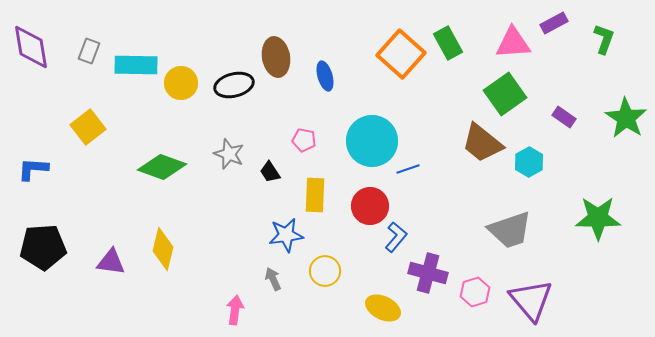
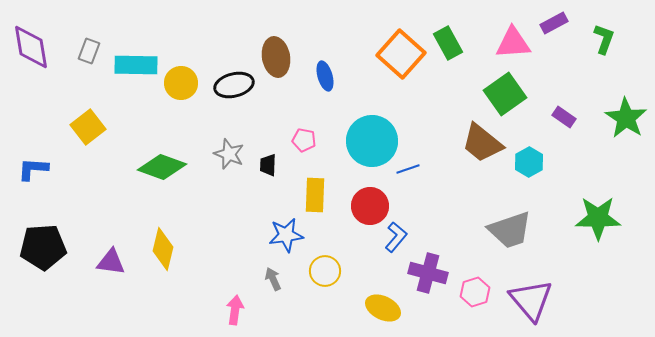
black trapezoid at (270, 172): moved 2 px left, 7 px up; rotated 35 degrees clockwise
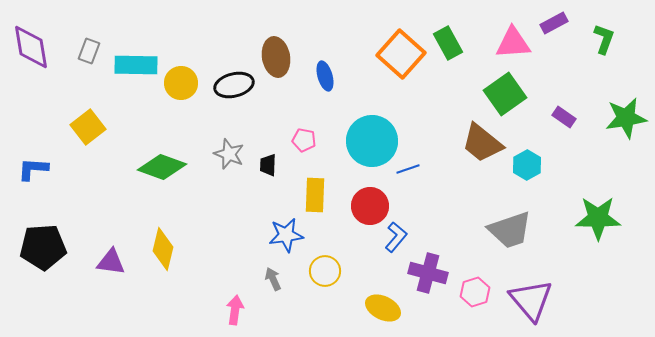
green star at (626, 118): rotated 30 degrees clockwise
cyan hexagon at (529, 162): moved 2 px left, 3 px down
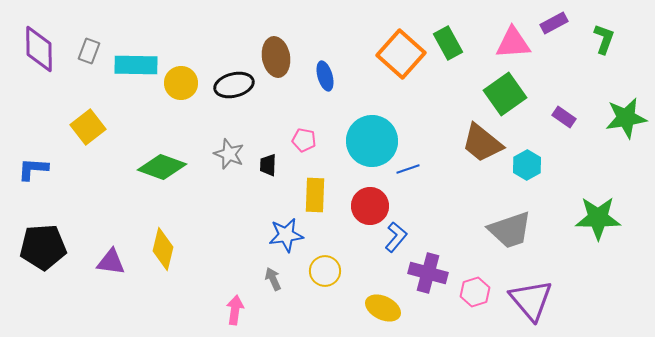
purple diamond at (31, 47): moved 8 px right, 2 px down; rotated 9 degrees clockwise
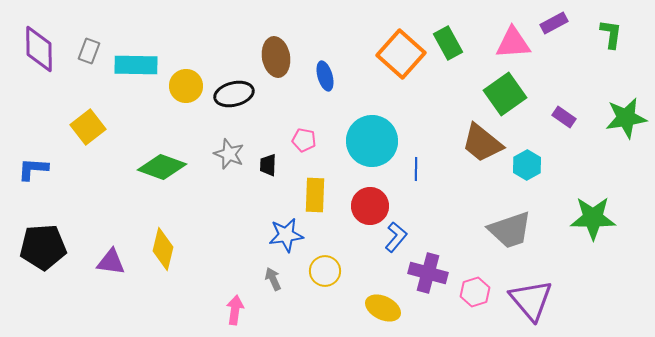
green L-shape at (604, 39): moved 7 px right, 5 px up; rotated 12 degrees counterclockwise
yellow circle at (181, 83): moved 5 px right, 3 px down
black ellipse at (234, 85): moved 9 px down
blue line at (408, 169): moved 8 px right; rotated 70 degrees counterclockwise
green star at (598, 218): moved 5 px left
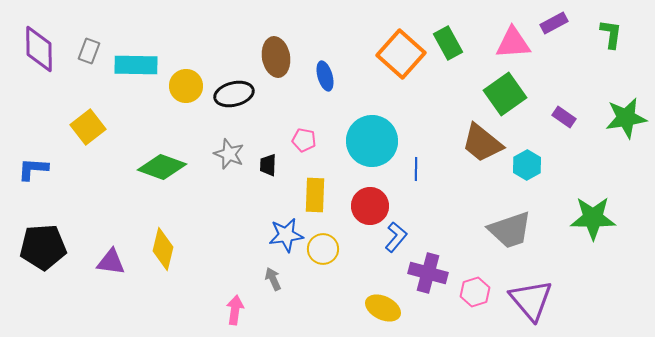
yellow circle at (325, 271): moved 2 px left, 22 px up
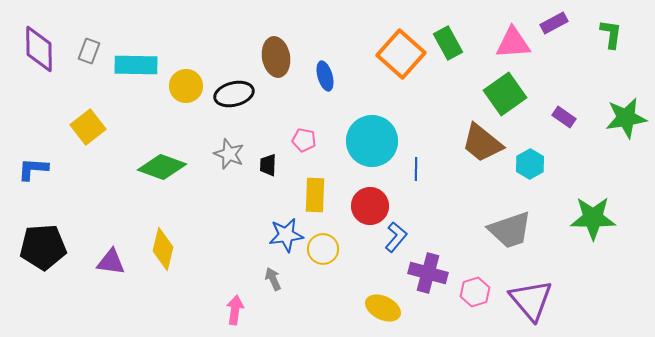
cyan hexagon at (527, 165): moved 3 px right, 1 px up
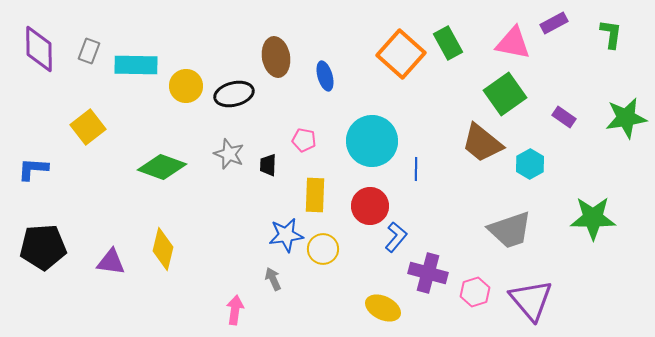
pink triangle at (513, 43): rotated 15 degrees clockwise
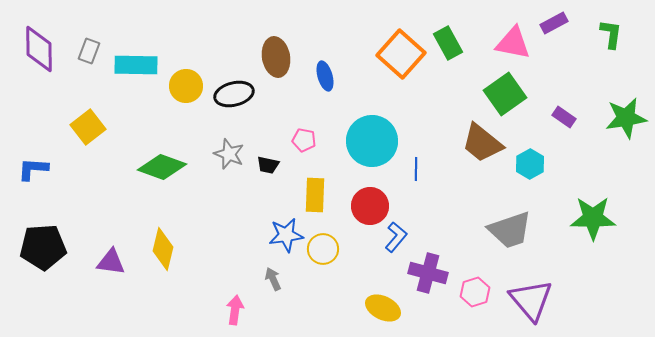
black trapezoid at (268, 165): rotated 80 degrees counterclockwise
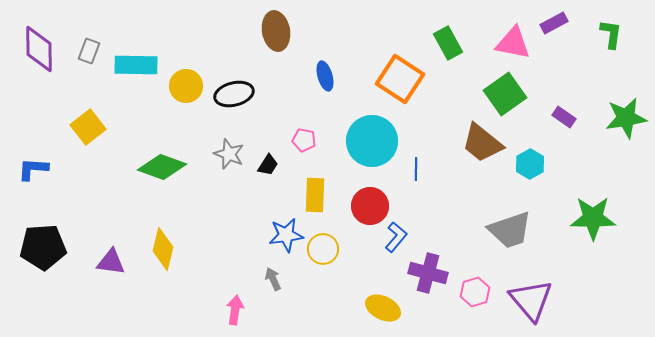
orange square at (401, 54): moved 1 px left, 25 px down; rotated 9 degrees counterclockwise
brown ellipse at (276, 57): moved 26 px up
black trapezoid at (268, 165): rotated 70 degrees counterclockwise
